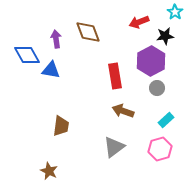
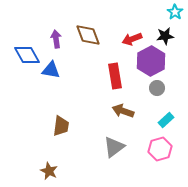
red arrow: moved 7 px left, 17 px down
brown diamond: moved 3 px down
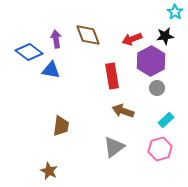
blue diamond: moved 2 px right, 3 px up; rotated 24 degrees counterclockwise
red rectangle: moved 3 px left
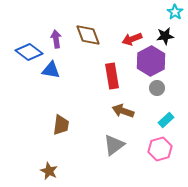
brown trapezoid: moved 1 px up
gray triangle: moved 2 px up
